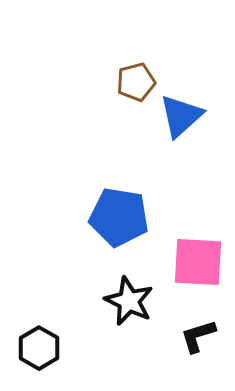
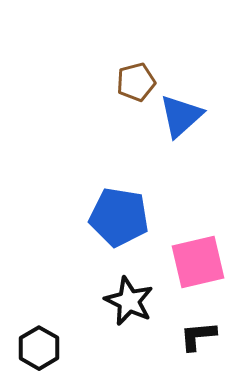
pink square: rotated 16 degrees counterclockwise
black L-shape: rotated 12 degrees clockwise
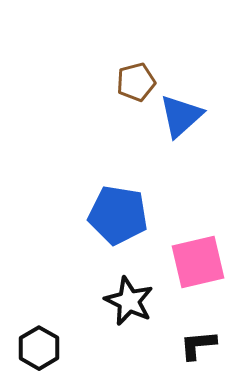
blue pentagon: moved 1 px left, 2 px up
black L-shape: moved 9 px down
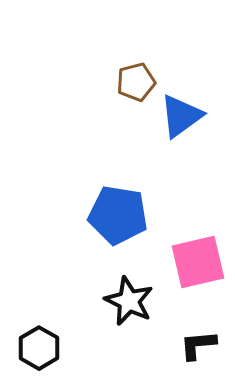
blue triangle: rotated 6 degrees clockwise
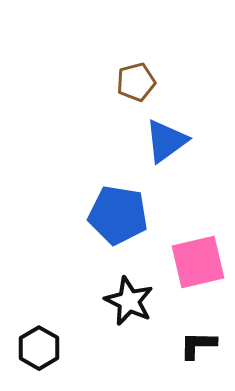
blue triangle: moved 15 px left, 25 px down
black L-shape: rotated 6 degrees clockwise
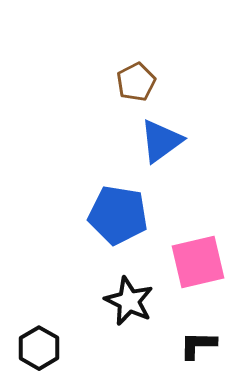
brown pentagon: rotated 12 degrees counterclockwise
blue triangle: moved 5 px left
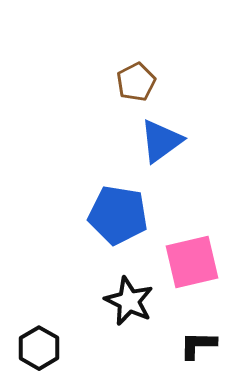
pink square: moved 6 px left
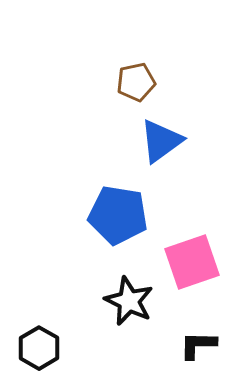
brown pentagon: rotated 15 degrees clockwise
pink square: rotated 6 degrees counterclockwise
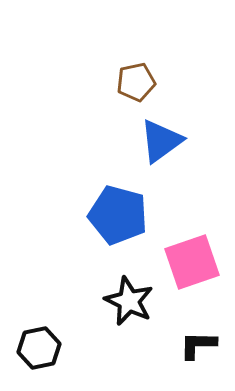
blue pentagon: rotated 6 degrees clockwise
black hexagon: rotated 18 degrees clockwise
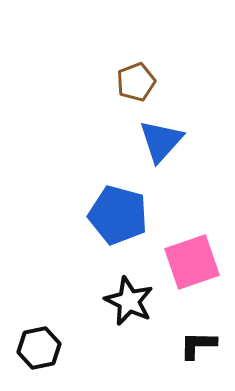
brown pentagon: rotated 9 degrees counterclockwise
blue triangle: rotated 12 degrees counterclockwise
